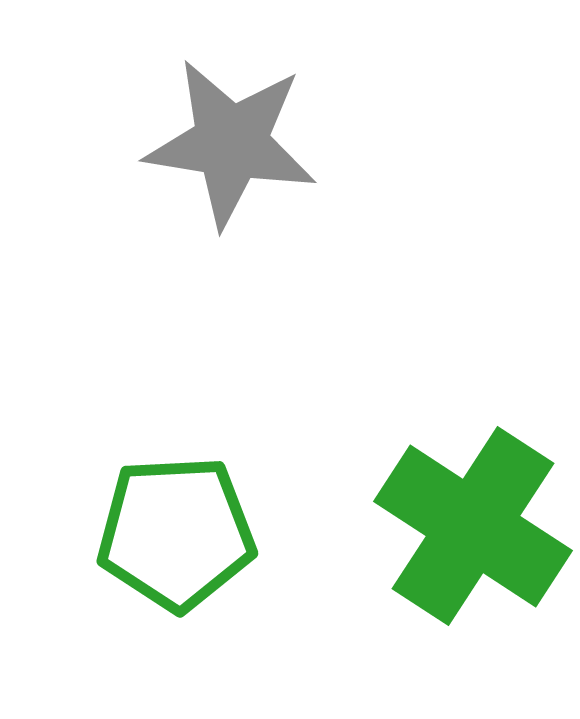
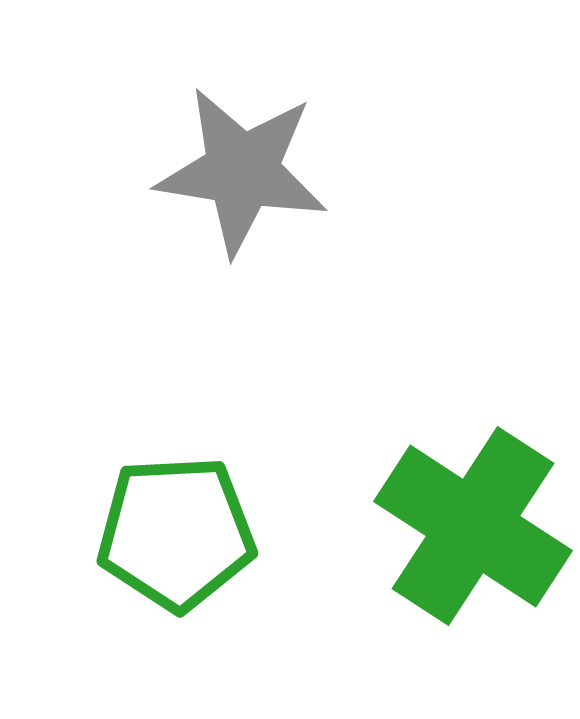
gray star: moved 11 px right, 28 px down
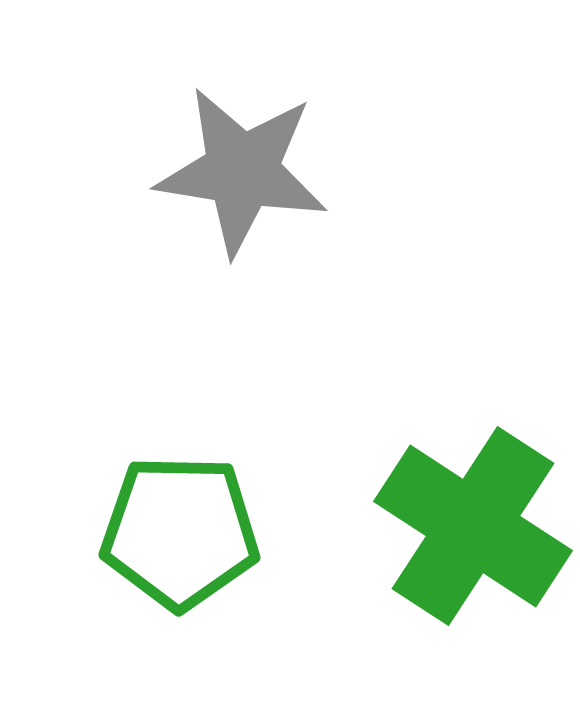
green pentagon: moved 4 px right, 1 px up; rotated 4 degrees clockwise
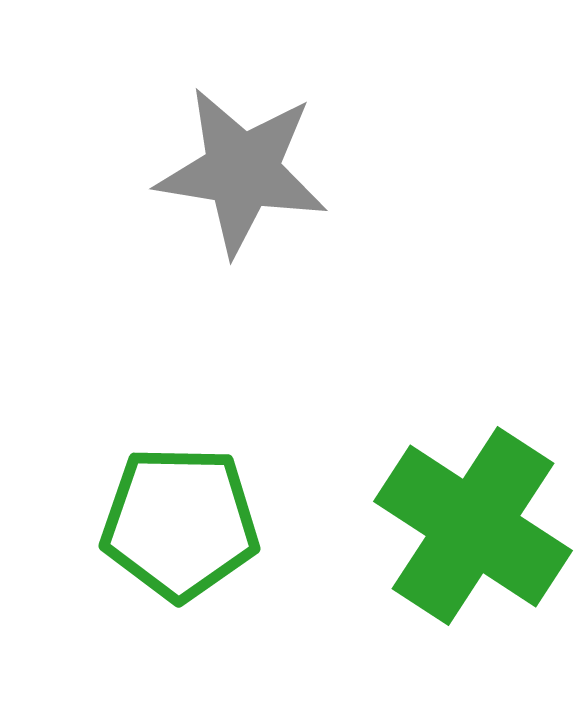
green pentagon: moved 9 px up
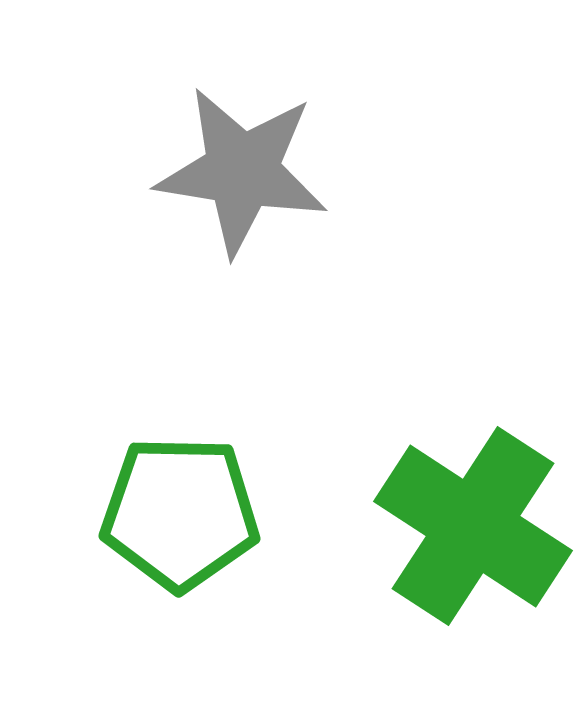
green pentagon: moved 10 px up
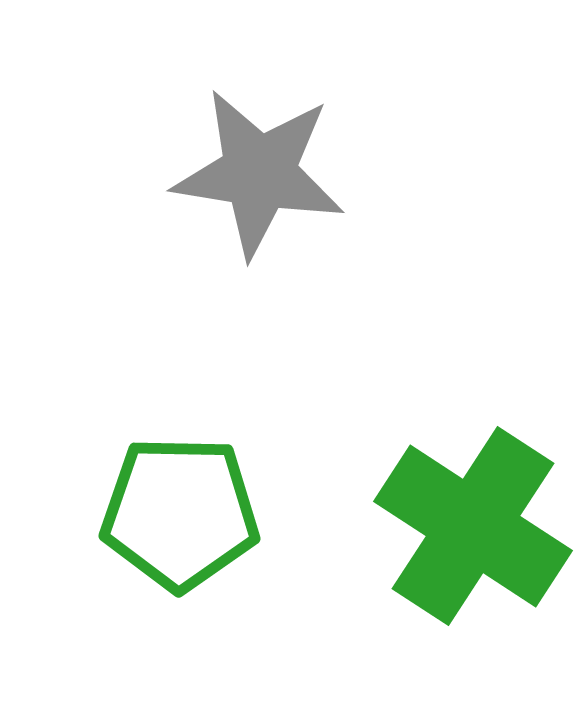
gray star: moved 17 px right, 2 px down
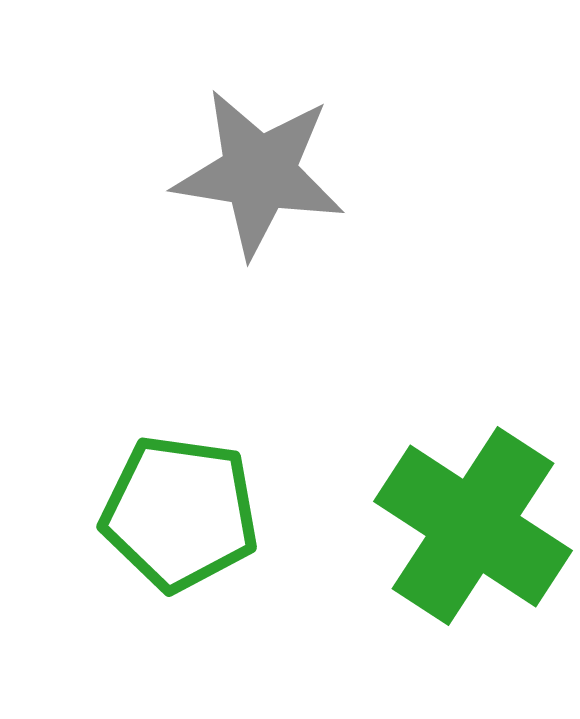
green pentagon: rotated 7 degrees clockwise
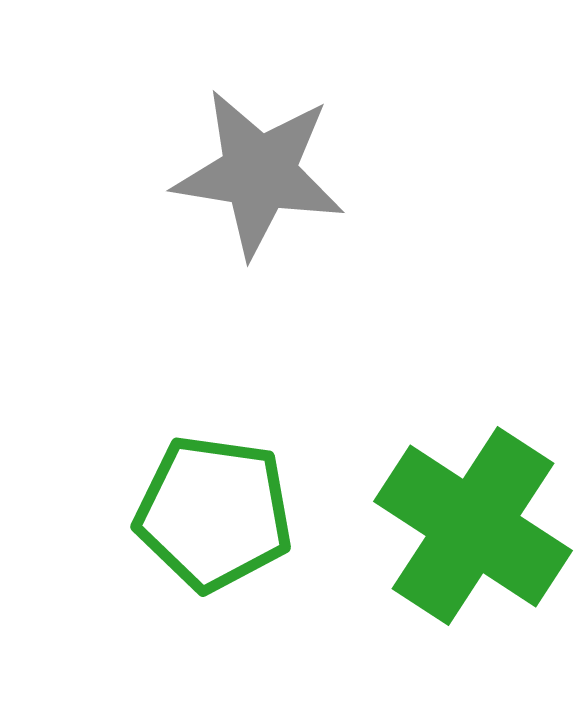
green pentagon: moved 34 px right
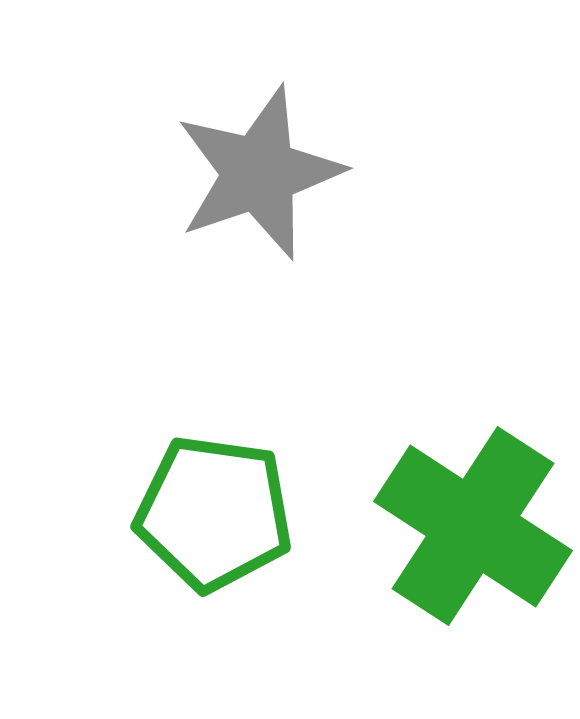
gray star: rotated 28 degrees counterclockwise
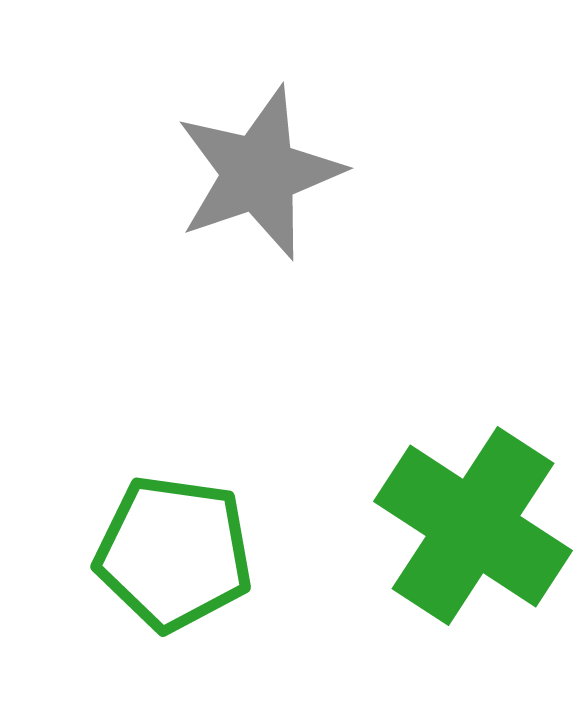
green pentagon: moved 40 px left, 40 px down
